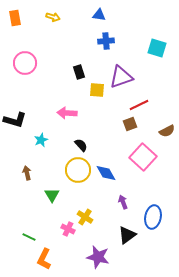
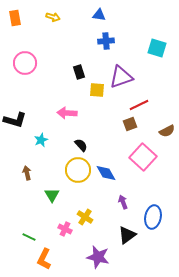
pink cross: moved 3 px left
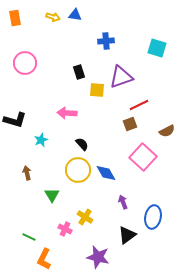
blue triangle: moved 24 px left
black semicircle: moved 1 px right, 1 px up
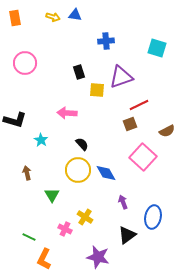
cyan star: rotated 16 degrees counterclockwise
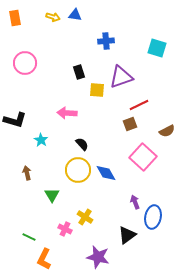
purple arrow: moved 12 px right
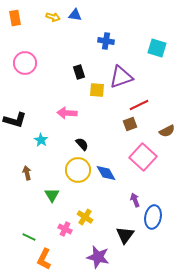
blue cross: rotated 14 degrees clockwise
purple arrow: moved 2 px up
black triangle: moved 2 px left; rotated 18 degrees counterclockwise
